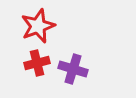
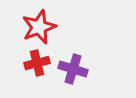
red star: moved 1 px right, 1 px down
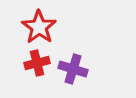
red star: rotated 16 degrees counterclockwise
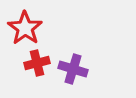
red star: moved 14 px left, 1 px down
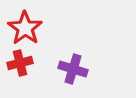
red cross: moved 17 px left
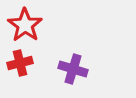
red star: moved 3 px up
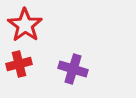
red cross: moved 1 px left, 1 px down
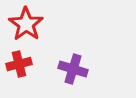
red star: moved 1 px right, 1 px up
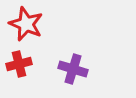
red star: rotated 12 degrees counterclockwise
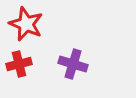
purple cross: moved 5 px up
